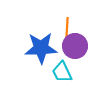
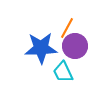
orange line: rotated 25 degrees clockwise
cyan trapezoid: moved 1 px right
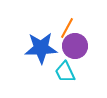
cyan trapezoid: moved 2 px right
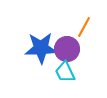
orange line: moved 17 px right, 1 px up
purple circle: moved 8 px left, 3 px down
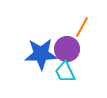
orange line: moved 2 px left
blue star: moved 6 px down
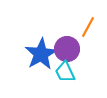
orange line: moved 6 px right
blue star: rotated 28 degrees counterclockwise
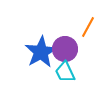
purple circle: moved 2 px left
blue star: moved 2 px up
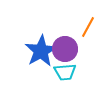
blue star: moved 1 px up
cyan trapezoid: rotated 70 degrees counterclockwise
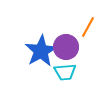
purple circle: moved 1 px right, 2 px up
